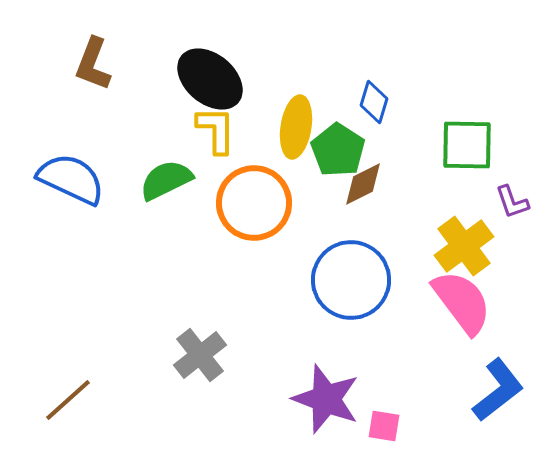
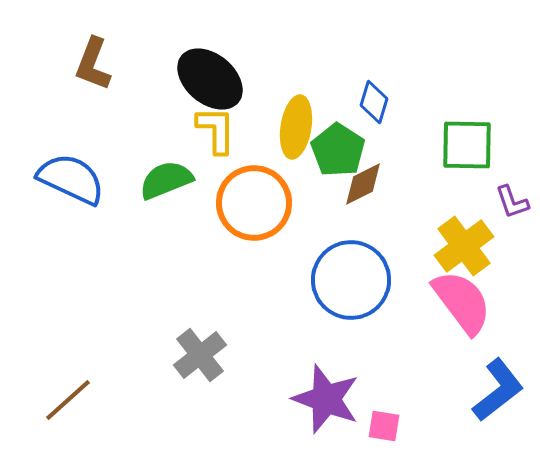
green semicircle: rotated 4 degrees clockwise
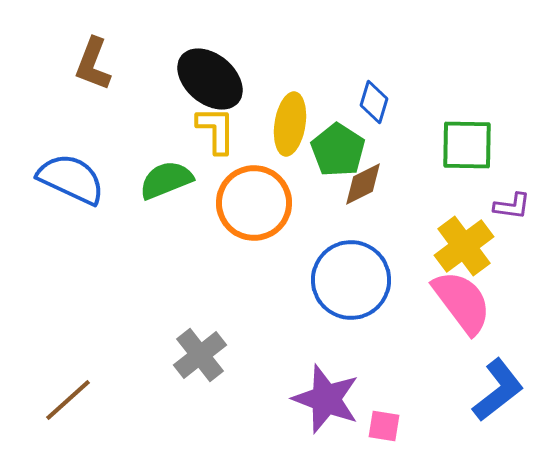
yellow ellipse: moved 6 px left, 3 px up
purple L-shape: moved 4 px down; rotated 63 degrees counterclockwise
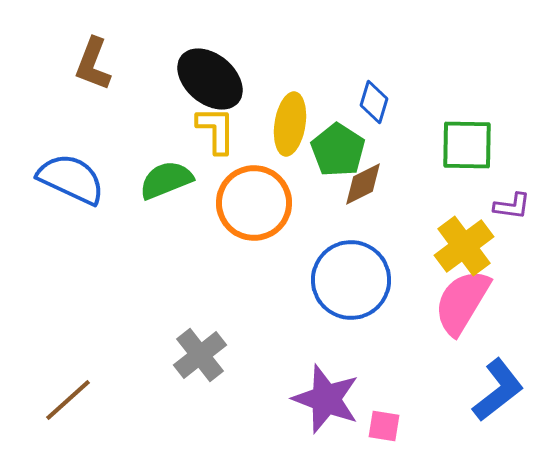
pink semicircle: rotated 112 degrees counterclockwise
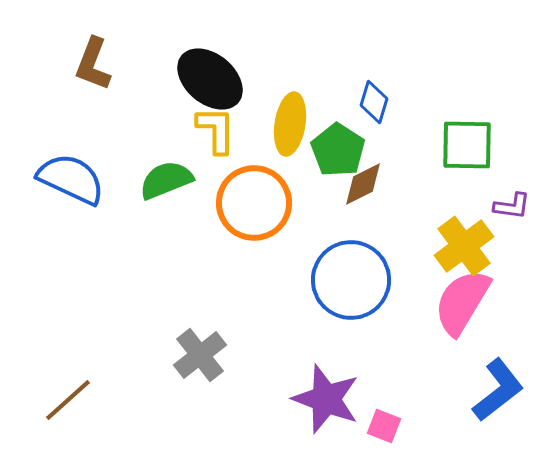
pink square: rotated 12 degrees clockwise
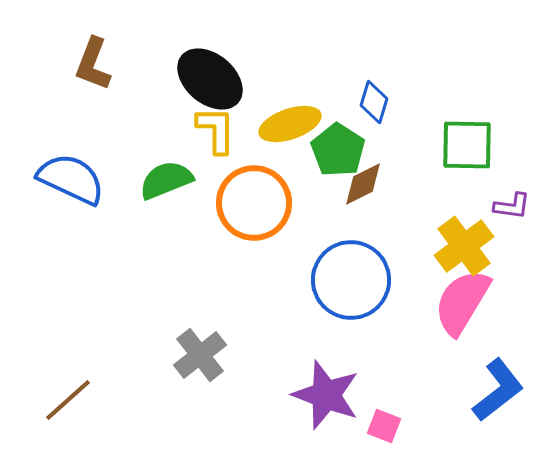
yellow ellipse: rotated 62 degrees clockwise
purple star: moved 4 px up
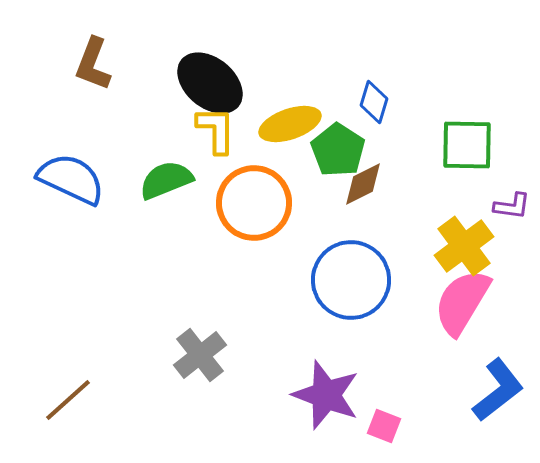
black ellipse: moved 4 px down
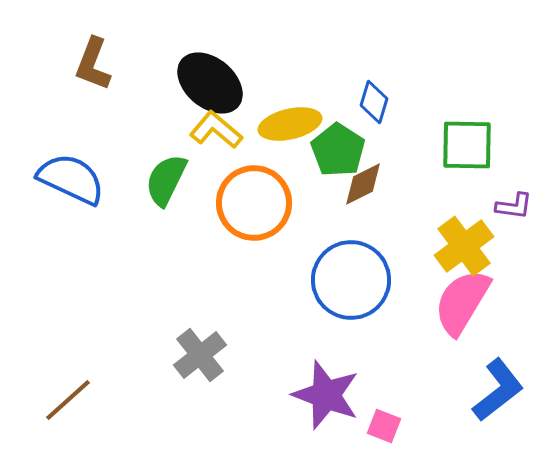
yellow ellipse: rotated 6 degrees clockwise
yellow L-shape: rotated 50 degrees counterclockwise
green semicircle: rotated 42 degrees counterclockwise
purple L-shape: moved 2 px right
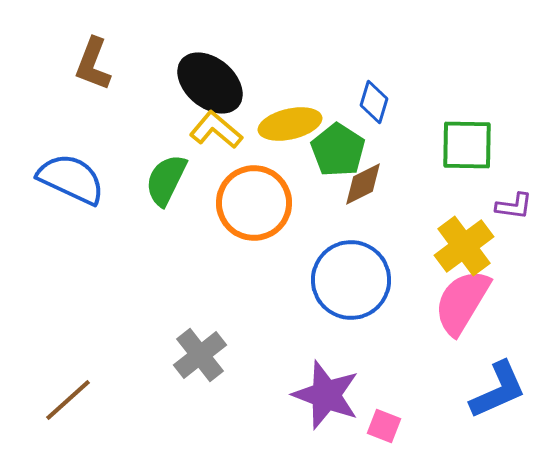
blue L-shape: rotated 14 degrees clockwise
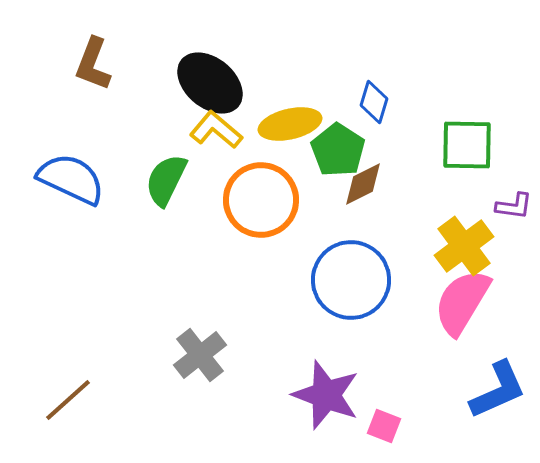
orange circle: moved 7 px right, 3 px up
